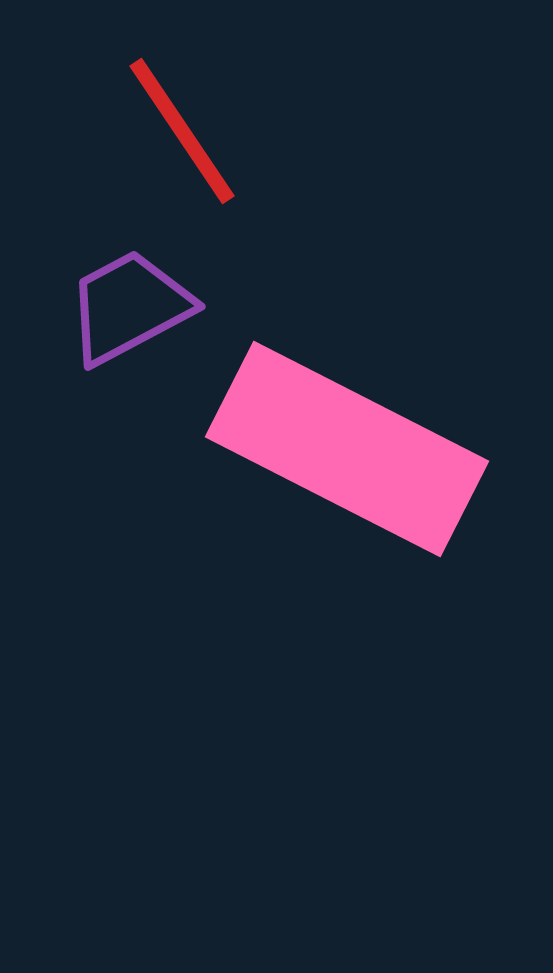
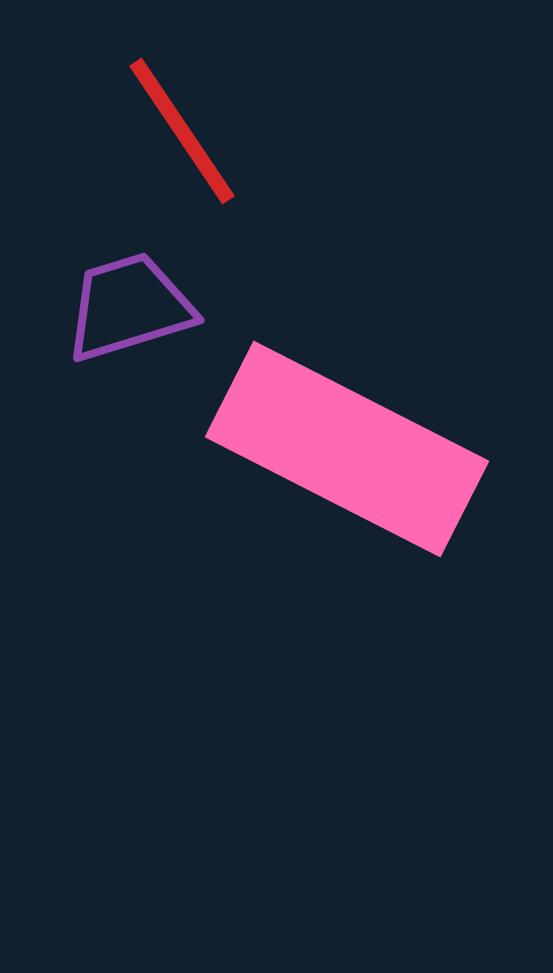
purple trapezoid: rotated 11 degrees clockwise
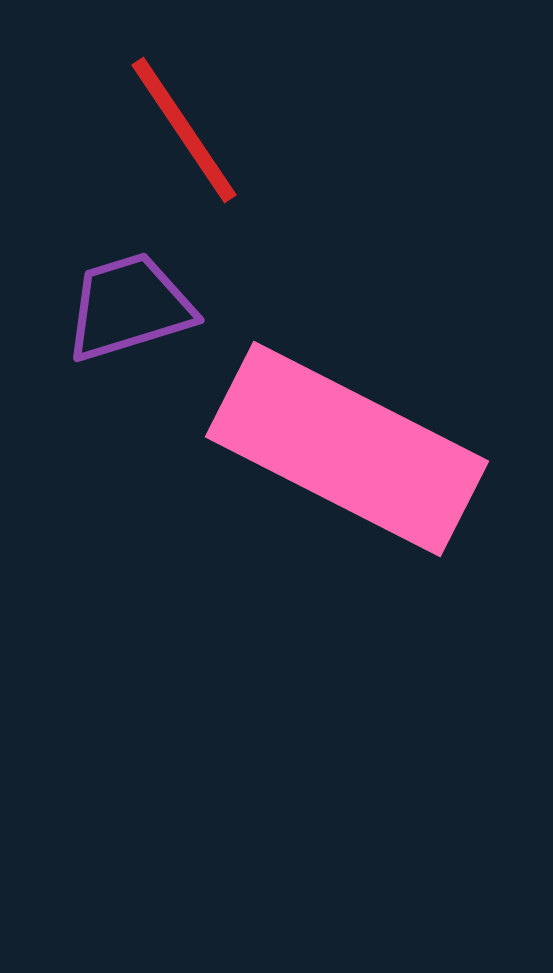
red line: moved 2 px right, 1 px up
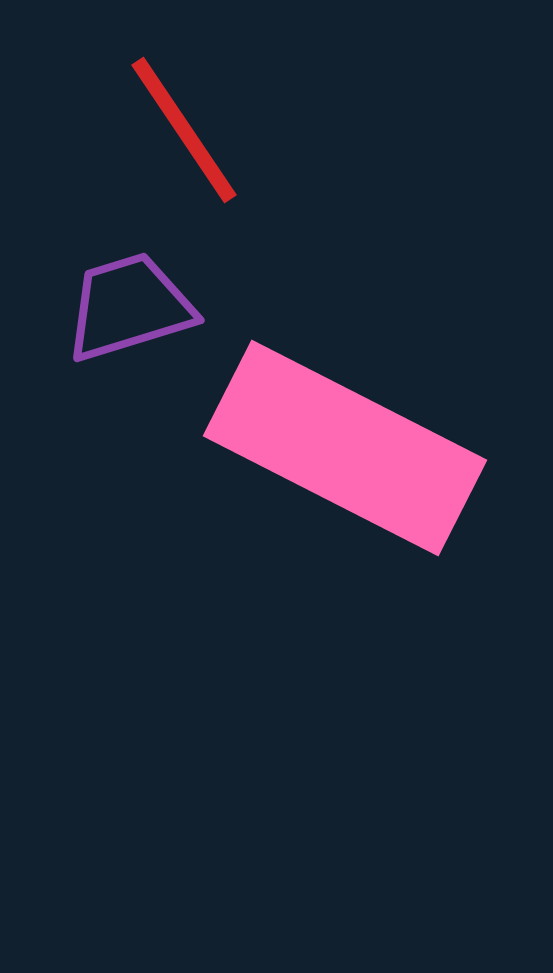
pink rectangle: moved 2 px left, 1 px up
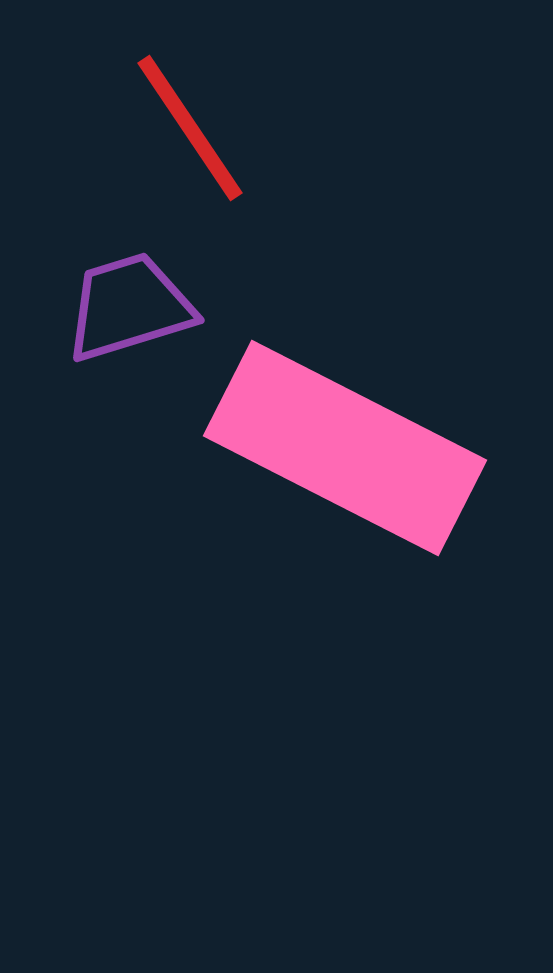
red line: moved 6 px right, 2 px up
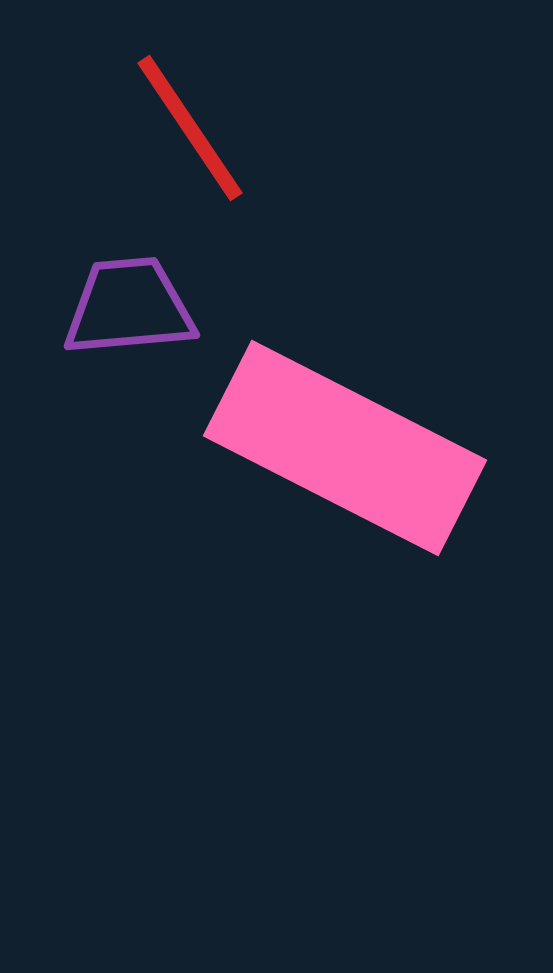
purple trapezoid: rotated 12 degrees clockwise
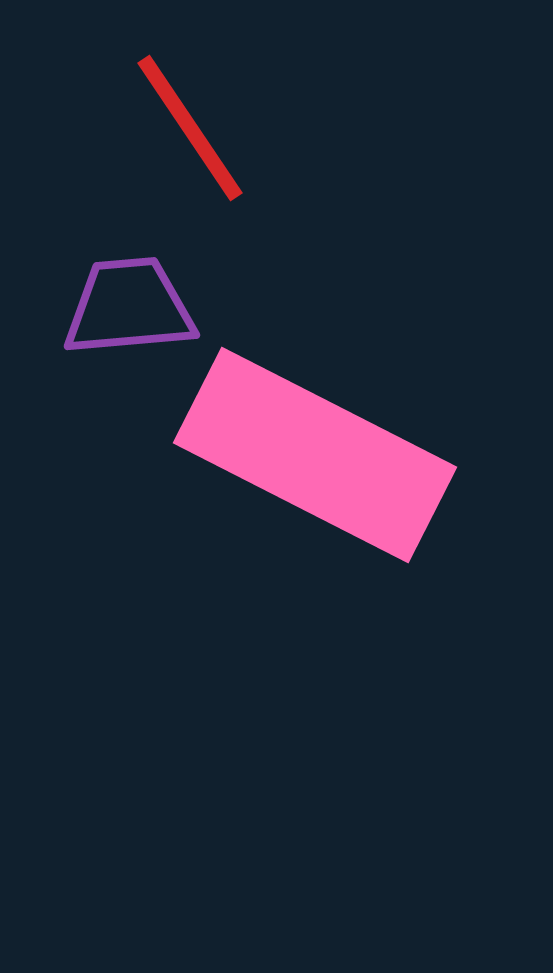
pink rectangle: moved 30 px left, 7 px down
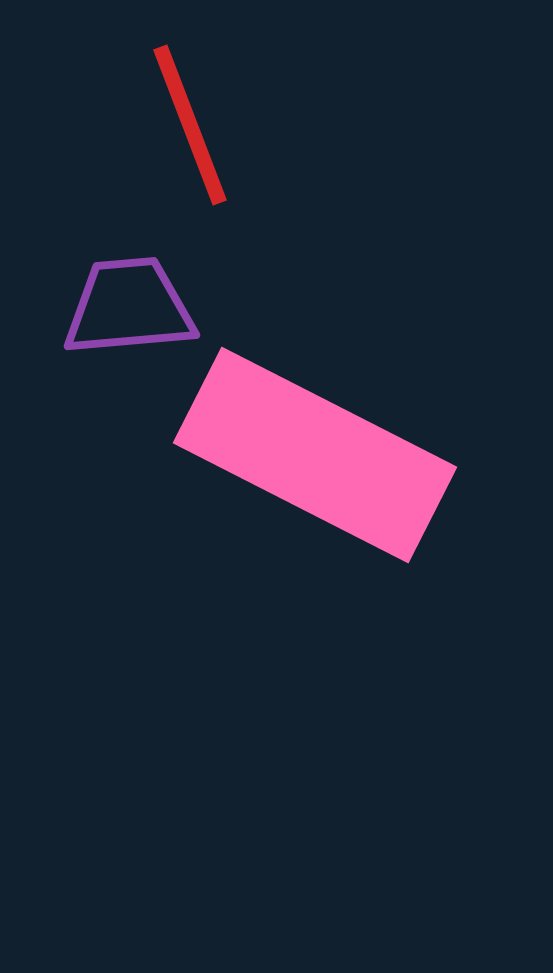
red line: moved 3 px up; rotated 13 degrees clockwise
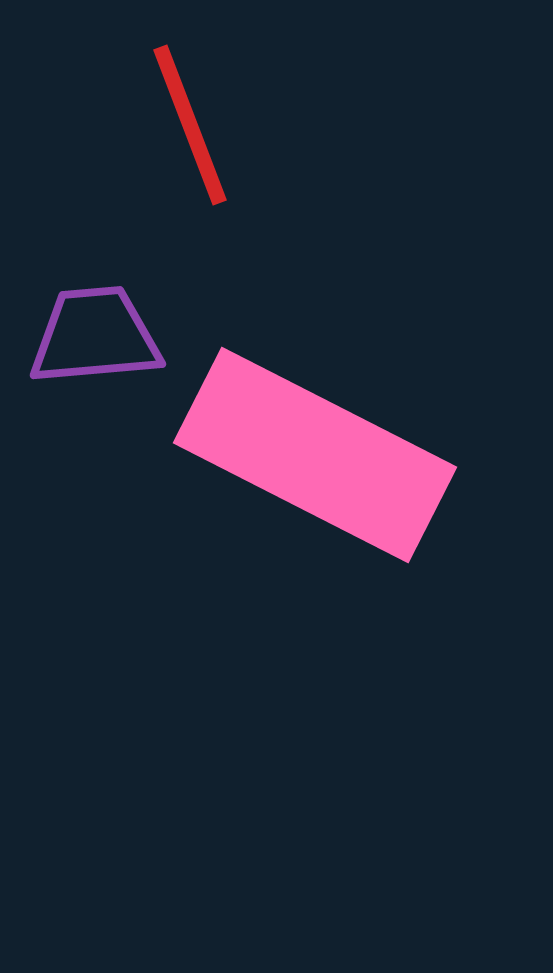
purple trapezoid: moved 34 px left, 29 px down
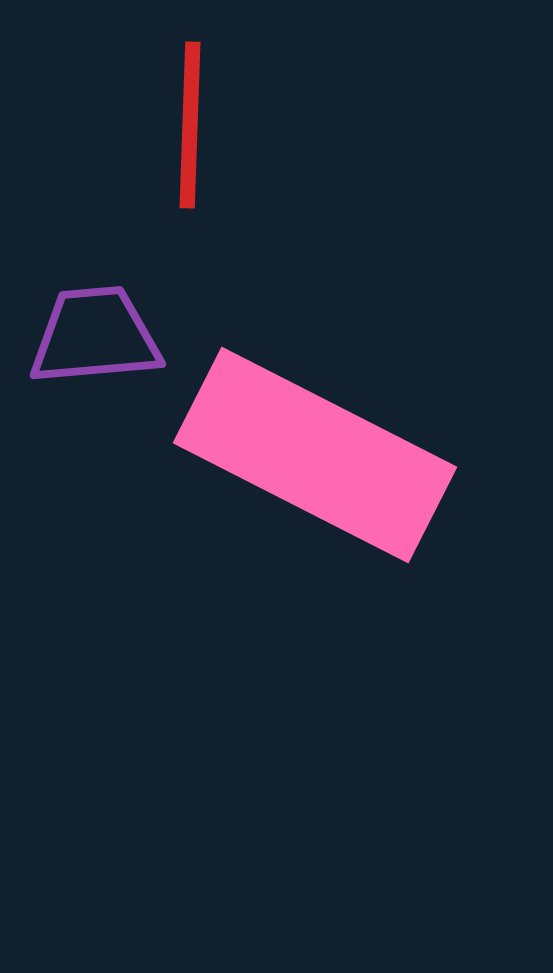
red line: rotated 23 degrees clockwise
